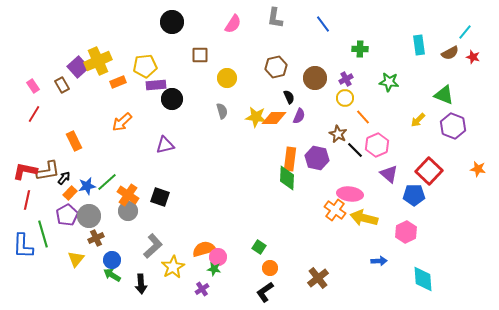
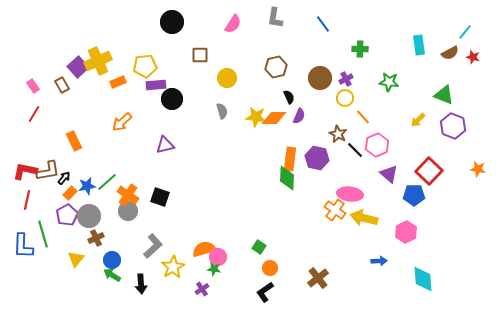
brown circle at (315, 78): moved 5 px right
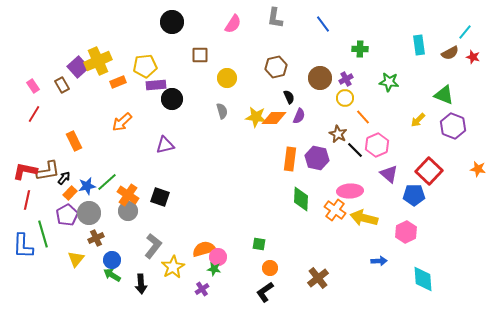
green diamond at (287, 178): moved 14 px right, 21 px down
pink ellipse at (350, 194): moved 3 px up; rotated 10 degrees counterclockwise
gray circle at (89, 216): moved 3 px up
gray L-shape at (153, 246): rotated 10 degrees counterclockwise
green square at (259, 247): moved 3 px up; rotated 24 degrees counterclockwise
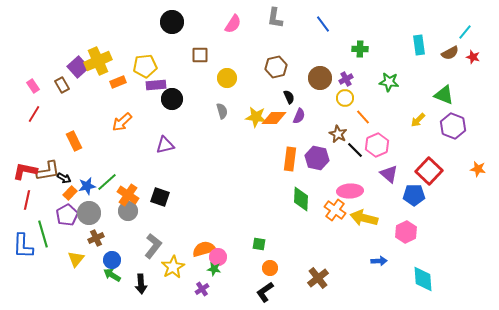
black arrow at (64, 178): rotated 80 degrees clockwise
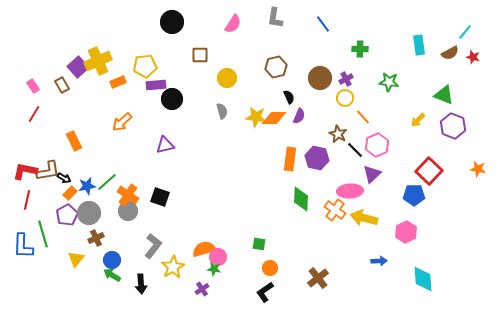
purple triangle at (389, 174): moved 17 px left; rotated 36 degrees clockwise
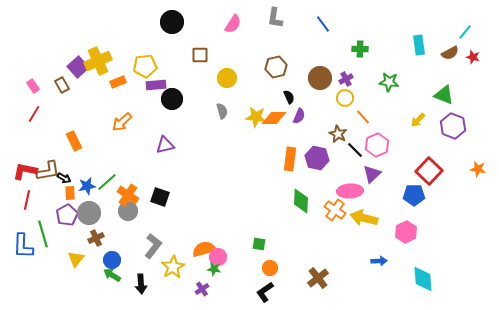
orange rectangle at (70, 193): rotated 48 degrees counterclockwise
green diamond at (301, 199): moved 2 px down
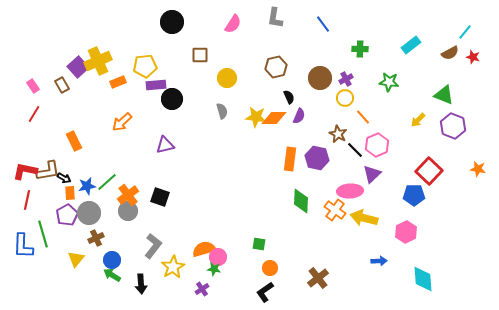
cyan rectangle at (419, 45): moved 8 px left; rotated 60 degrees clockwise
orange cross at (128, 195): rotated 20 degrees clockwise
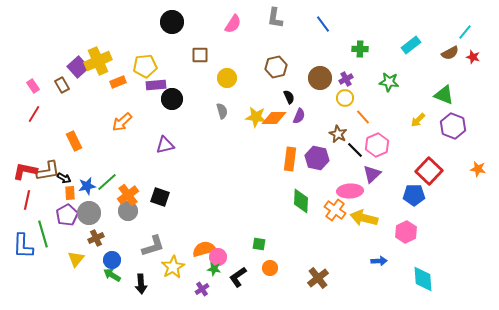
gray L-shape at (153, 246): rotated 35 degrees clockwise
black L-shape at (265, 292): moved 27 px left, 15 px up
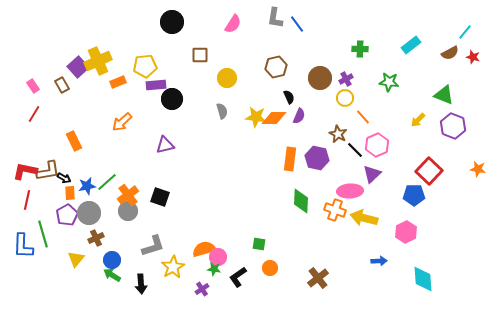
blue line at (323, 24): moved 26 px left
orange cross at (335, 210): rotated 15 degrees counterclockwise
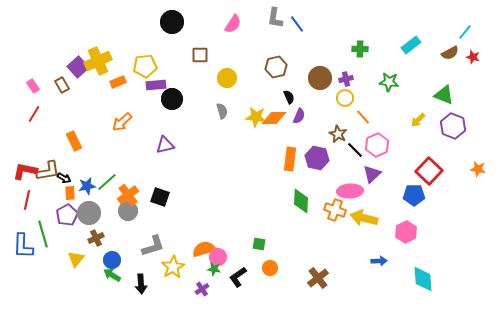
purple cross at (346, 79): rotated 16 degrees clockwise
